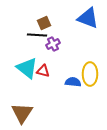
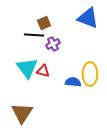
black line: moved 3 px left
cyan triangle: rotated 15 degrees clockwise
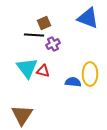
brown triangle: moved 2 px down
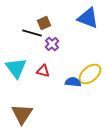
black line: moved 2 px left, 2 px up; rotated 12 degrees clockwise
purple cross: moved 1 px left; rotated 16 degrees counterclockwise
cyan triangle: moved 11 px left
yellow ellipse: rotated 50 degrees clockwise
brown triangle: moved 1 px up
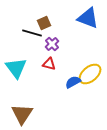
red triangle: moved 6 px right, 7 px up
blue semicircle: rotated 35 degrees counterclockwise
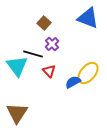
brown square: rotated 24 degrees counterclockwise
black line: moved 1 px right, 21 px down
red triangle: moved 7 px down; rotated 32 degrees clockwise
cyan triangle: moved 1 px right, 2 px up
yellow ellipse: moved 2 px left, 1 px up; rotated 10 degrees counterclockwise
brown triangle: moved 5 px left, 1 px up
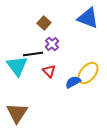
black line: rotated 24 degrees counterclockwise
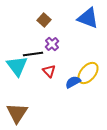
brown square: moved 3 px up
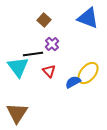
cyan triangle: moved 1 px right, 1 px down
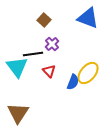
cyan triangle: moved 1 px left
blue semicircle: rotated 140 degrees clockwise
brown triangle: moved 1 px right
